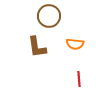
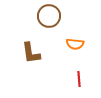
brown L-shape: moved 6 px left, 6 px down
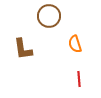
orange semicircle: rotated 66 degrees clockwise
brown L-shape: moved 8 px left, 4 px up
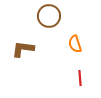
brown L-shape: rotated 105 degrees clockwise
red line: moved 1 px right, 1 px up
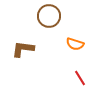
orange semicircle: rotated 54 degrees counterclockwise
red line: rotated 28 degrees counterclockwise
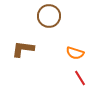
orange semicircle: moved 9 px down
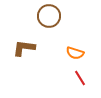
brown L-shape: moved 1 px right, 1 px up
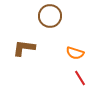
brown circle: moved 1 px right
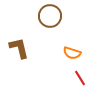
brown L-shape: moved 5 px left; rotated 70 degrees clockwise
orange semicircle: moved 3 px left
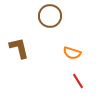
red line: moved 2 px left, 3 px down
